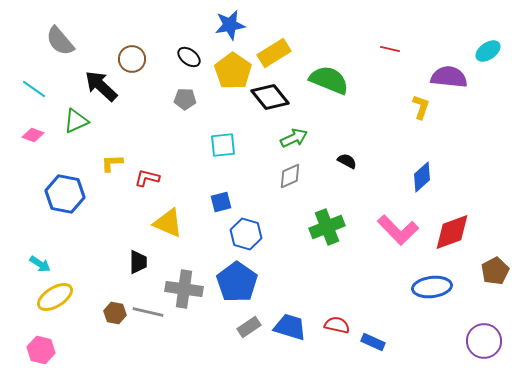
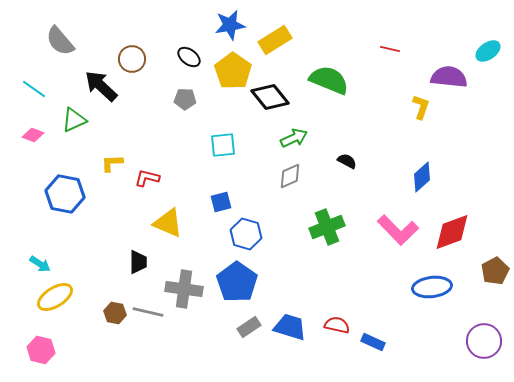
yellow rectangle at (274, 53): moved 1 px right, 13 px up
green triangle at (76, 121): moved 2 px left, 1 px up
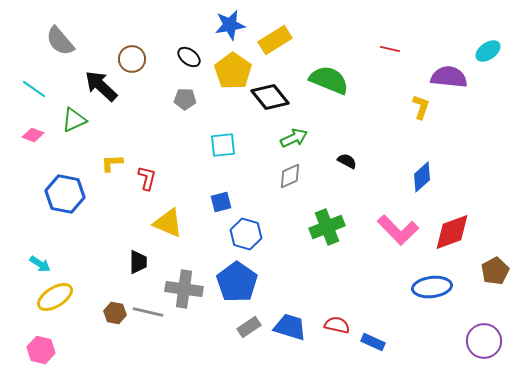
red L-shape at (147, 178): rotated 90 degrees clockwise
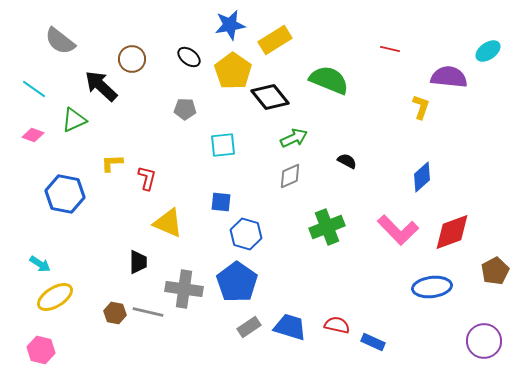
gray semicircle at (60, 41): rotated 12 degrees counterclockwise
gray pentagon at (185, 99): moved 10 px down
blue square at (221, 202): rotated 20 degrees clockwise
